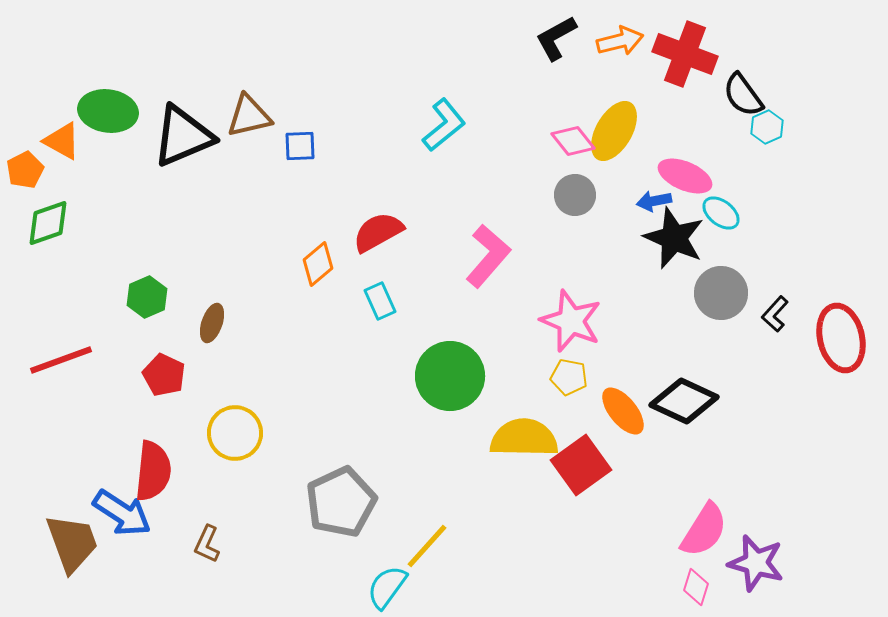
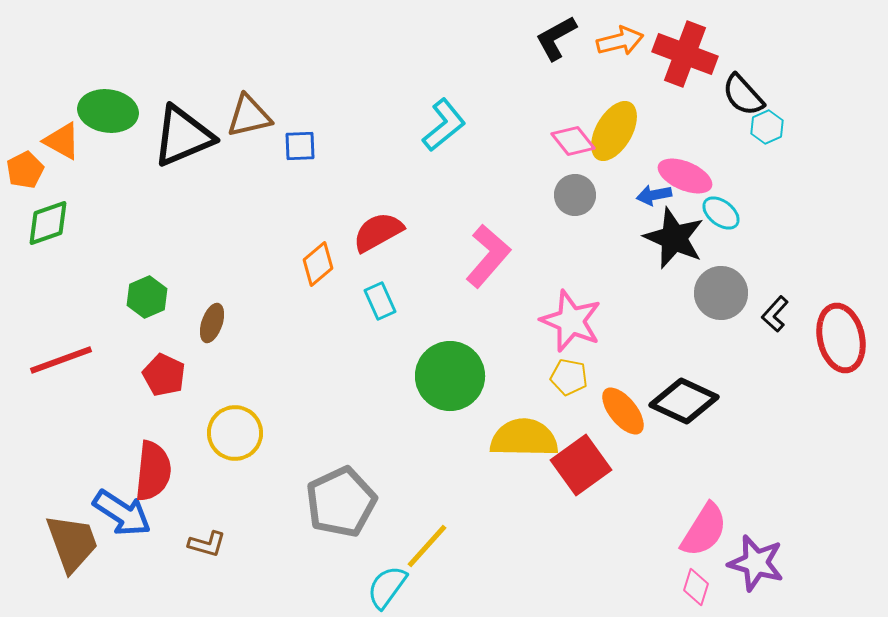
black semicircle at (743, 95): rotated 6 degrees counterclockwise
blue arrow at (654, 201): moved 6 px up
brown L-shape at (207, 544): rotated 99 degrees counterclockwise
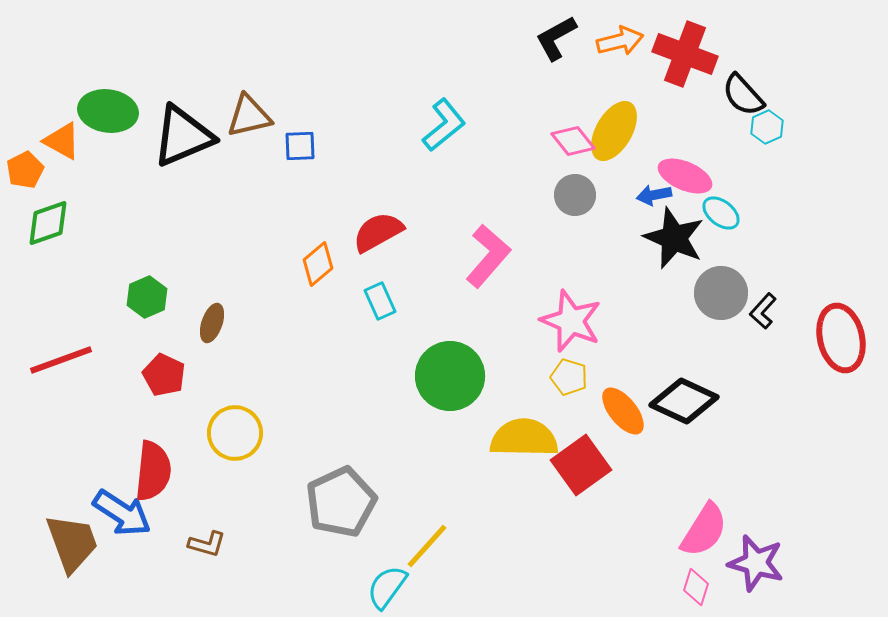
black L-shape at (775, 314): moved 12 px left, 3 px up
yellow pentagon at (569, 377): rotated 6 degrees clockwise
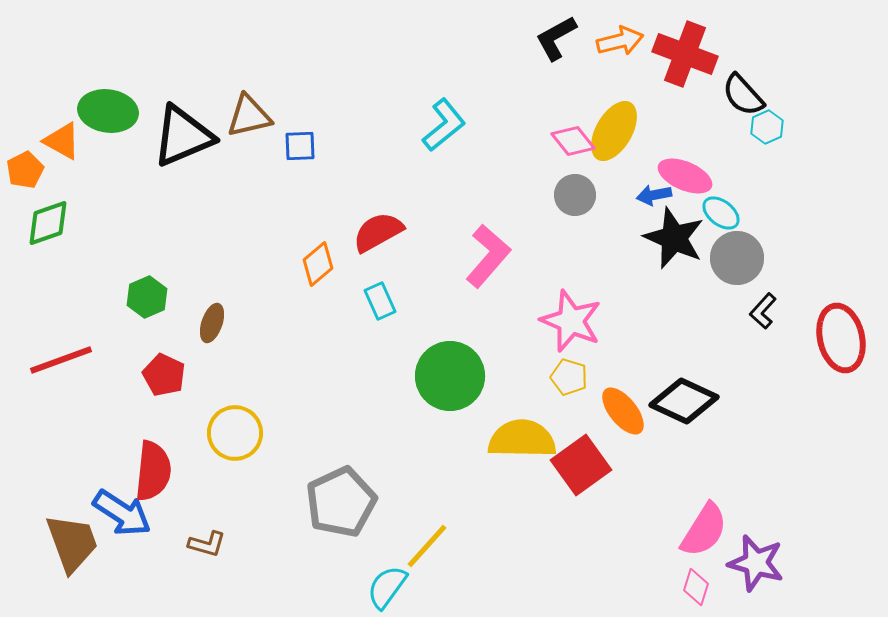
gray circle at (721, 293): moved 16 px right, 35 px up
yellow semicircle at (524, 438): moved 2 px left, 1 px down
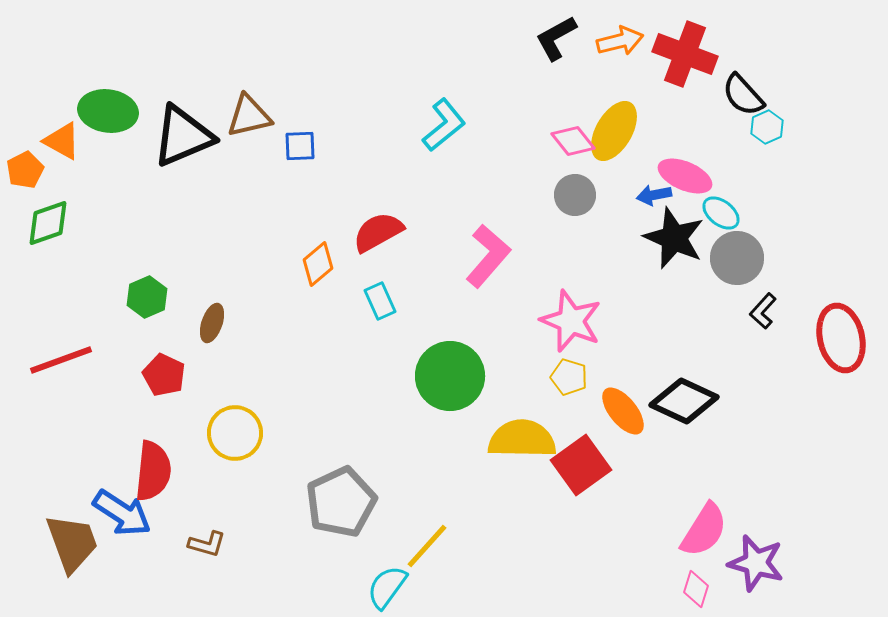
pink diamond at (696, 587): moved 2 px down
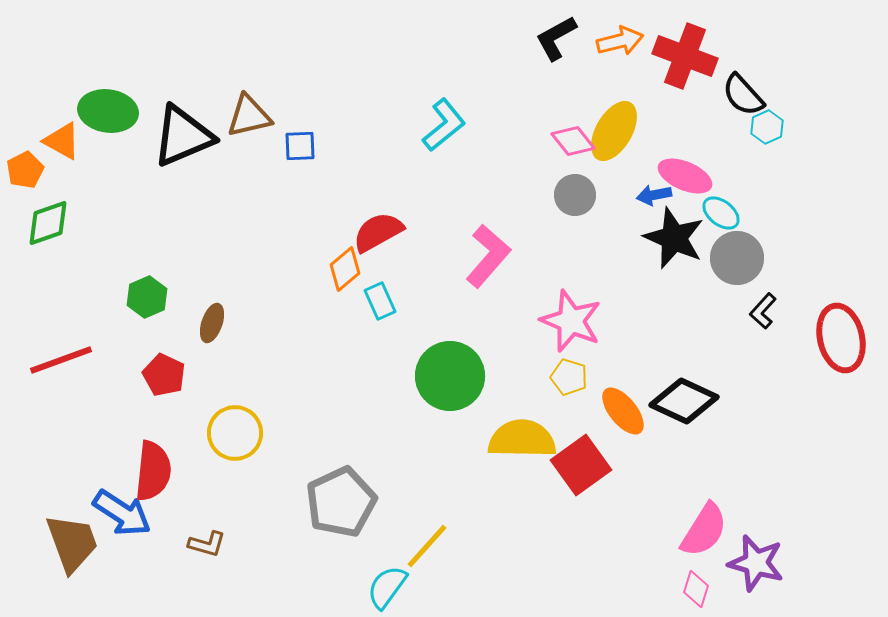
red cross at (685, 54): moved 2 px down
orange diamond at (318, 264): moved 27 px right, 5 px down
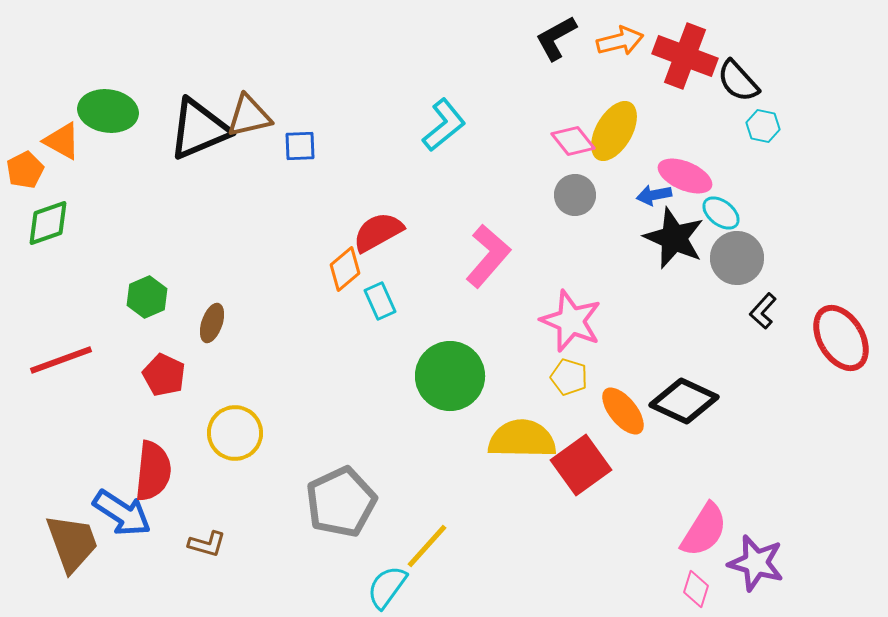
black semicircle at (743, 95): moved 5 px left, 14 px up
cyan hexagon at (767, 127): moved 4 px left, 1 px up; rotated 24 degrees counterclockwise
black triangle at (183, 136): moved 16 px right, 7 px up
red ellipse at (841, 338): rotated 18 degrees counterclockwise
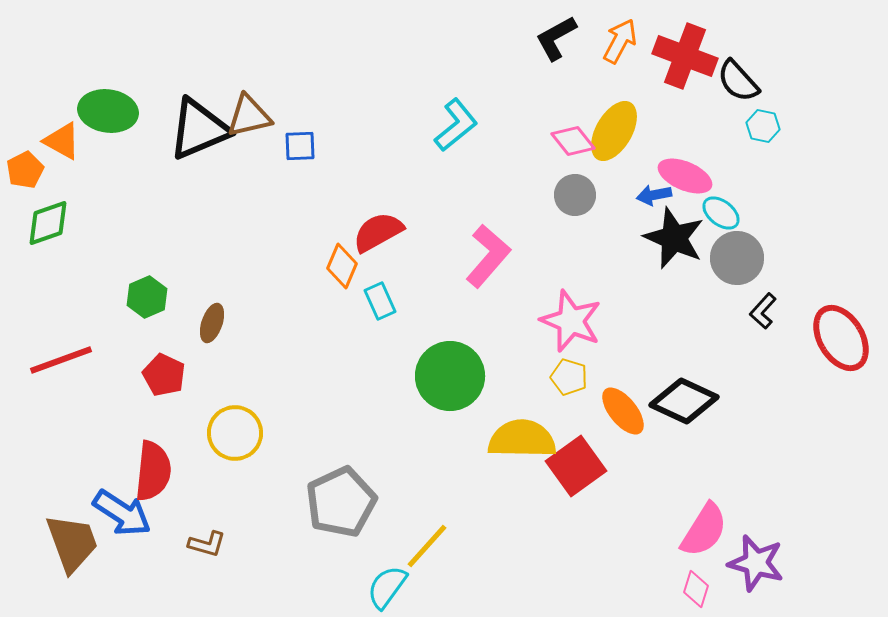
orange arrow at (620, 41): rotated 48 degrees counterclockwise
cyan L-shape at (444, 125): moved 12 px right
orange diamond at (345, 269): moved 3 px left, 3 px up; rotated 27 degrees counterclockwise
red square at (581, 465): moved 5 px left, 1 px down
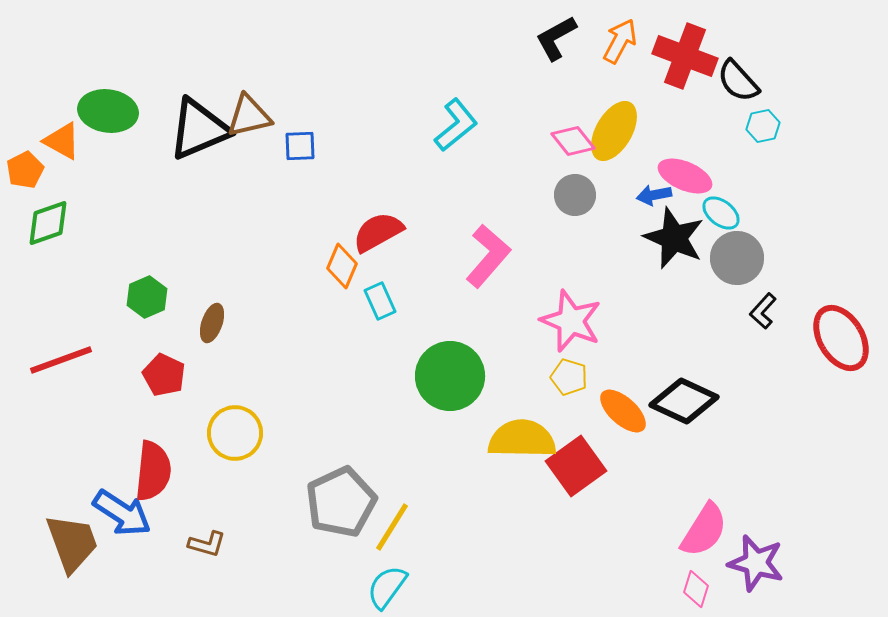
cyan hexagon at (763, 126): rotated 24 degrees counterclockwise
orange ellipse at (623, 411): rotated 9 degrees counterclockwise
yellow line at (427, 546): moved 35 px left, 19 px up; rotated 10 degrees counterclockwise
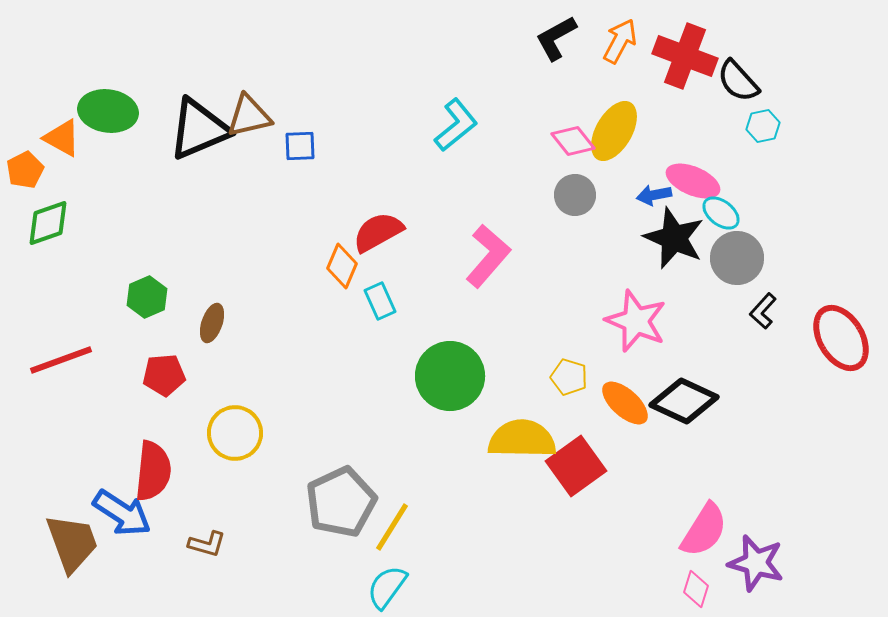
orange triangle at (62, 141): moved 3 px up
pink ellipse at (685, 176): moved 8 px right, 5 px down
pink star at (571, 321): moved 65 px right
red pentagon at (164, 375): rotated 30 degrees counterclockwise
orange ellipse at (623, 411): moved 2 px right, 8 px up
